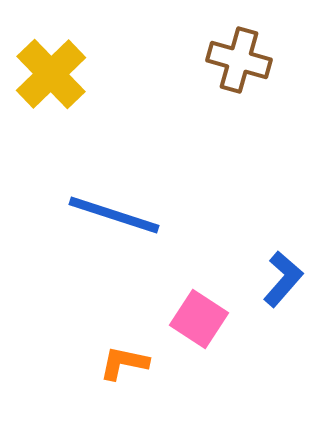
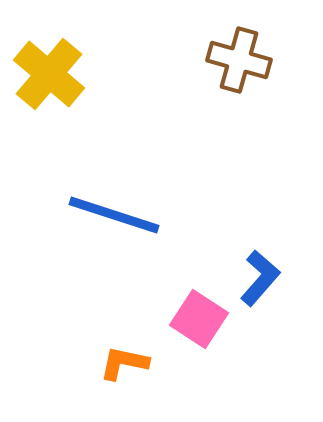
yellow cross: moved 2 px left; rotated 6 degrees counterclockwise
blue L-shape: moved 23 px left, 1 px up
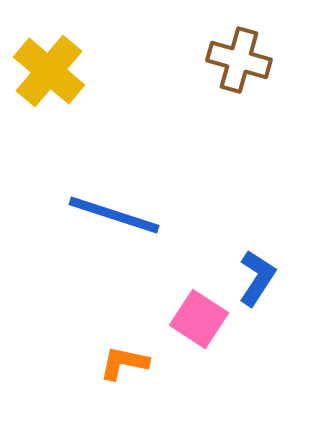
yellow cross: moved 3 px up
blue L-shape: moved 3 px left; rotated 8 degrees counterclockwise
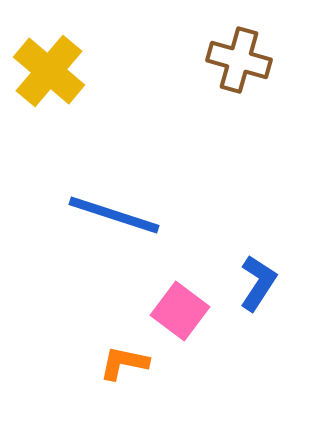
blue L-shape: moved 1 px right, 5 px down
pink square: moved 19 px left, 8 px up; rotated 4 degrees clockwise
